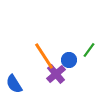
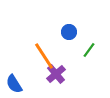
blue circle: moved 28 px up
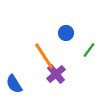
blue circle: moved 3 px left, 1 px down
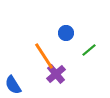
green line: rotated 14 degrees clockwise
blue semicircle: moved 1 px left, 1 px down
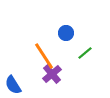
green line: moved 4 px left, 3 px down
purple cross: moved 4 px left
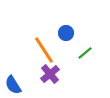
orange line: moved 6 px up
purple cross: moved 2 px left
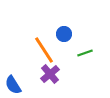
blue circle: moved 2 px left, 1 px down
green line: rotated 21 degrees clockwise
